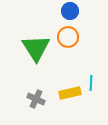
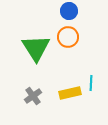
blue circle: moved 1 px left
gray cross: moved 3 px left, 3 px up; rotated 30 degrees clockwise
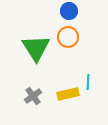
cyan line: moved 3 px left, 1 px up
yellow rectangle: moved 2 px left, 1 px down
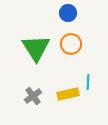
blue circle: moved 1 px left, 2 px down
orange circle: moved 3 px right, 7 px down
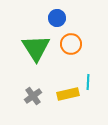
blue circle: moved 11 px left, 5 px down
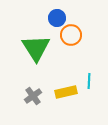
orange circle: moved 9 px up
cyan line: moved 1 px right, 1 px up
yellow rectangle: moved 2 px left, 2 px up
